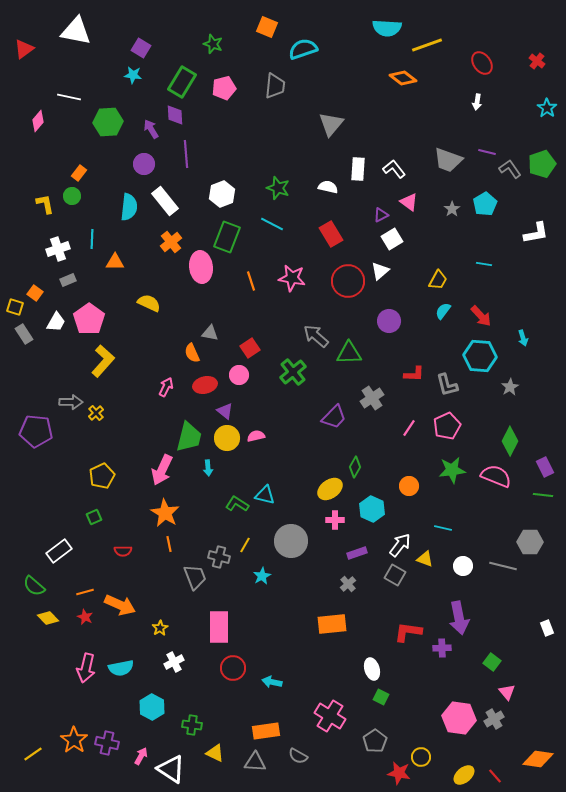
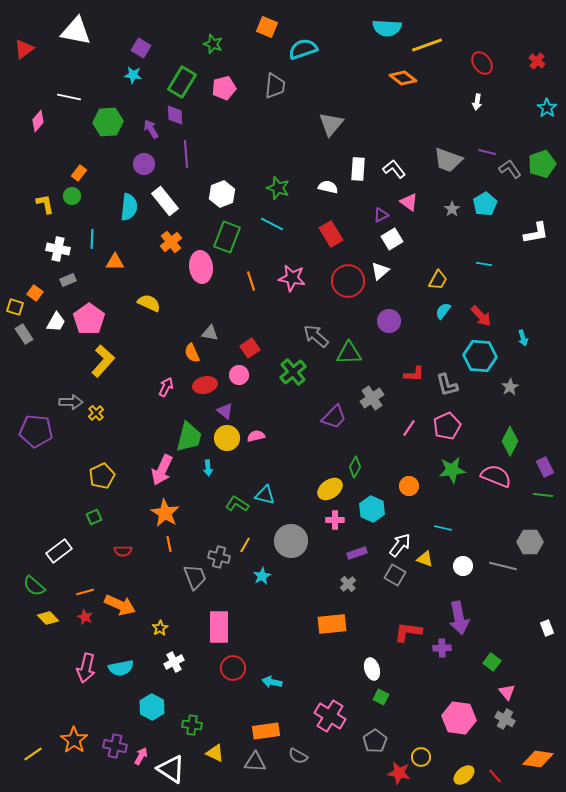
white cross at (58, 249): rotated 30 degrees clockwise
gray cross at (494, 719): moved 11 px right; rotated 30 degrees counterclockwise
purple cross at (107, 743): moved 8 px right, 3 px down
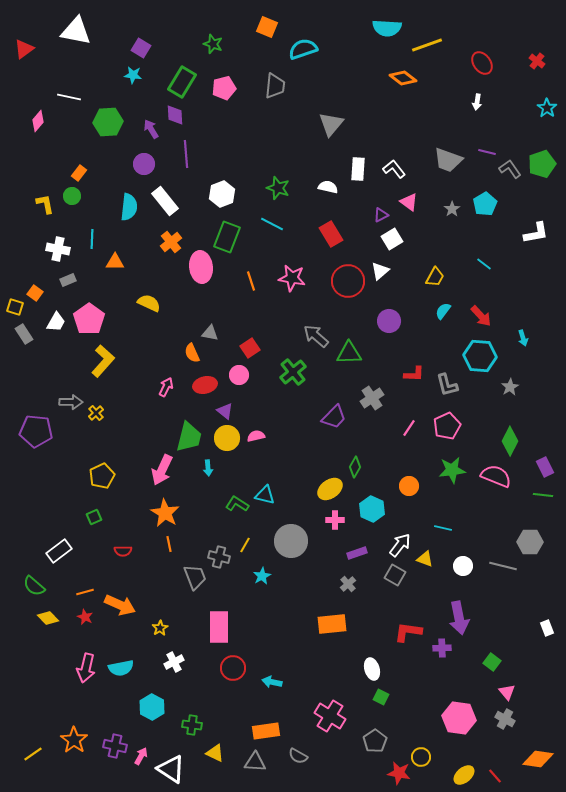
cyan line at (484, 264): rotated 28 degrees clockwise
yellow trapezoid at (438, 280): moved 3 px left, 3 px up
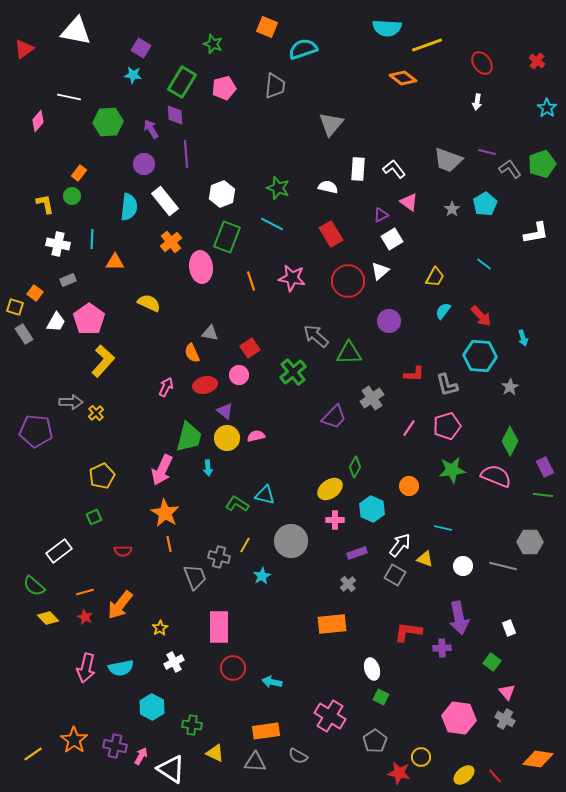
white cross at (58, 249): moved 5 px up
pink pentagon at (447, 426): rotated 8 degrees clockwise
orange arrow at (120, 605): rotated 104 degrees clockwise
white rectangle at (547, 628): moved 38 px left
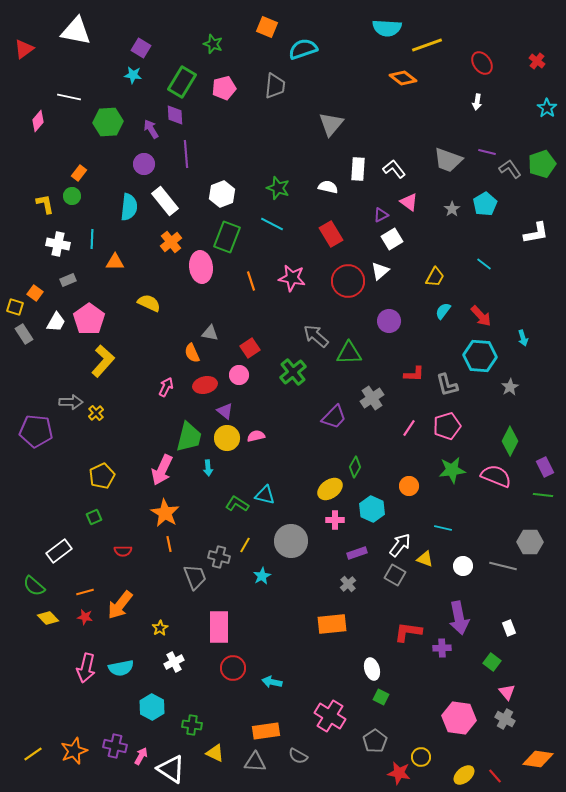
red star at (85, 617): rotated 14 degrees counterclockwise
orange star at (74, 740): moved 11 px down; rotated 16 degrees clockwise
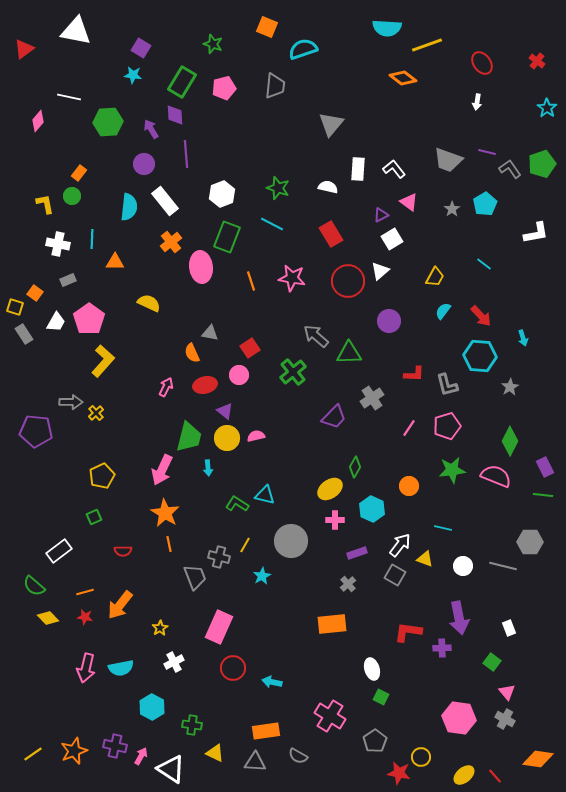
pink rectangle at (219, 627): rotated 24 degrees clockwise
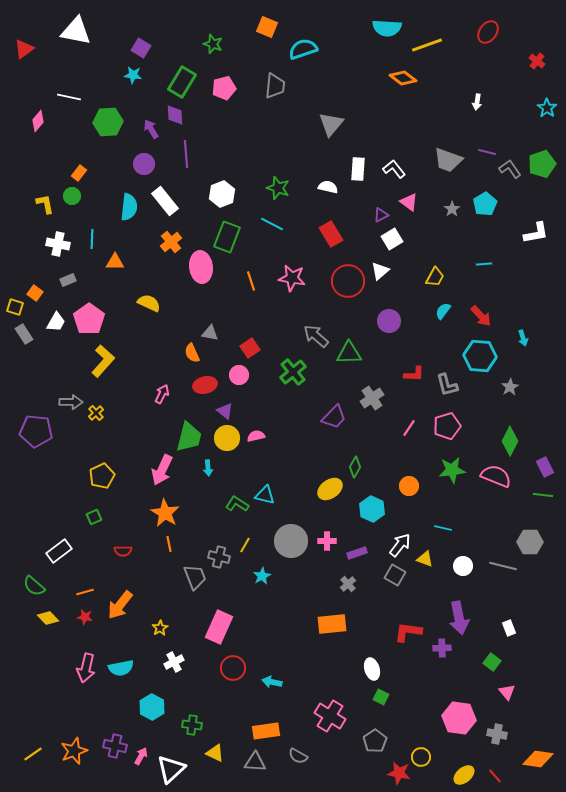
red ellipse at (482, 63): moved 6 px right, 31 px up; rotated 70 degrees clockwise
cyan line at (484, 264): rotated 42 degrees counterclockwise
pink arrow at (166, 387): moved 4 px left, 7 px down
pink cross at (335, 520): moved 8 px left, 21 px down
gray cross at (505, 719): moved 8 px left, 15 px down; rotated 18 degrees counterclockwise
white triangle at (171, 769): rotated 44 degrees clockwise
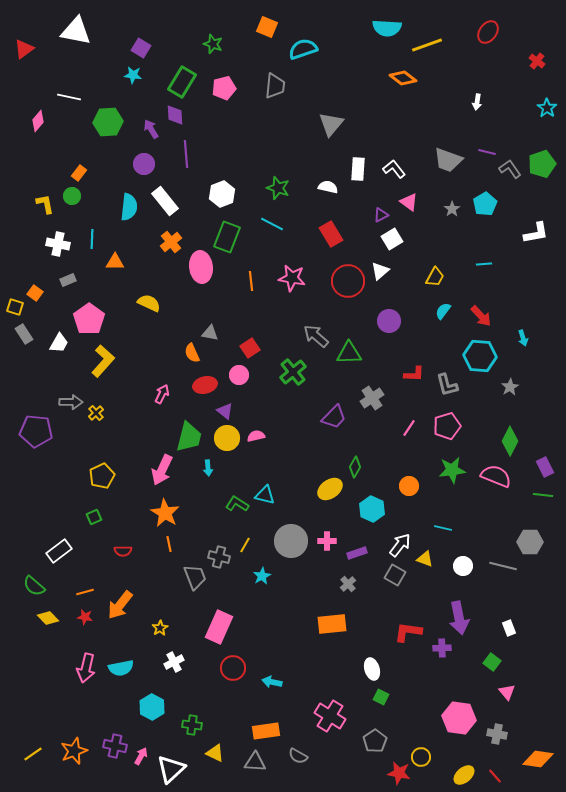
orange line at (251, 281): rotated 12 degrees clockwise
white trapezoid at (56, 322): moved 3 px right, 21 px down
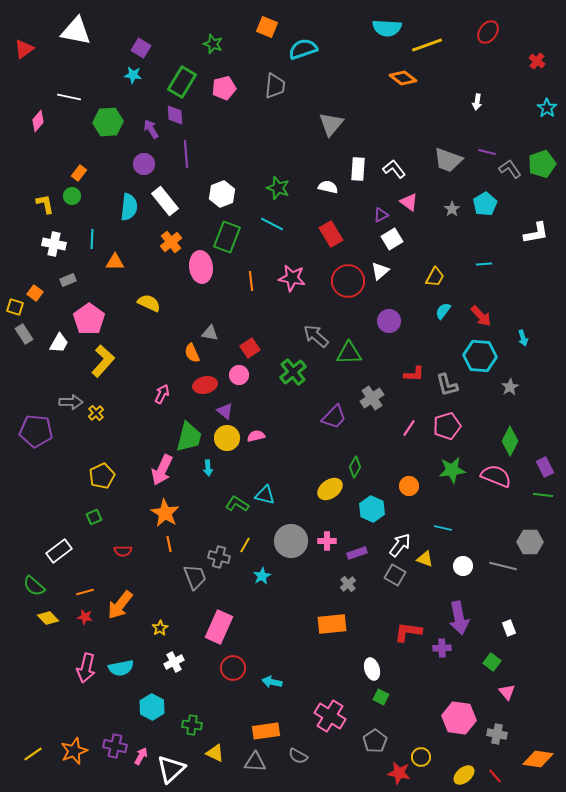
white cross at (58, 244): moved 4 px left
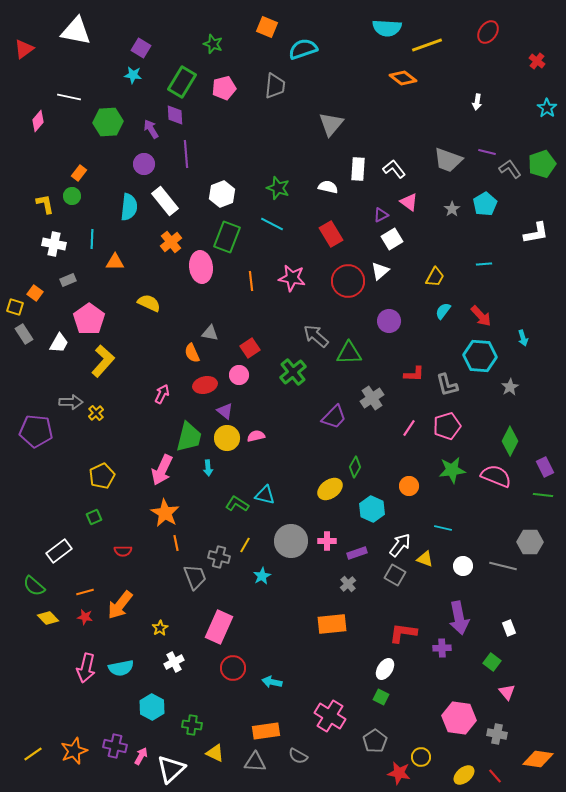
orange line at (169, 544): moved 7 px right, 1 px up
red L-shape at (408, 632): moved 5 px left, 1 px down
white ellipse at (372, 669): moved 13 px right; rotated 50 degrees clockwise
